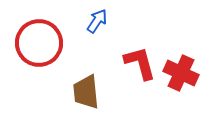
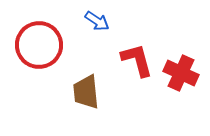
blue arrow: rotated 90 degrees clockwise
red circle: moved 2 px down
red L-shape: moved 3 px left, 3 px up
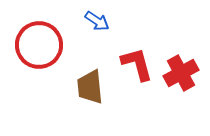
red L-shape: moved 4 px down
red cross: rotated 36 degrees clockwise
brown trapezoid: moved 4 px right, 5 px up
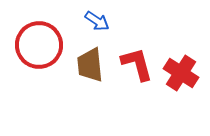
red cross: rotated 28 degrees counterclockwise
brown trapezoid: moved 22 px up
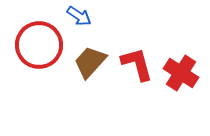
blue arrow: moved 18 px left, 5 px up
brown trapezoid: moved 3 px up; rotated 48 degrees clockwise
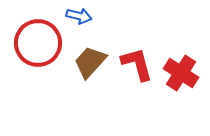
blue arrow: rotated 20 degrees counterclockwise
red circle: moved 1 px left, 2 px up
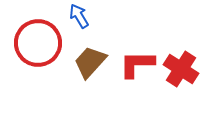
blue arrow: rotated 135 degrees counterclockwise
red L-shape: rotated 75 degrees counterclockwise
red cross: moved 4 px up
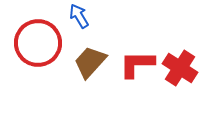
red cross: moved 1 px left, 1 px up
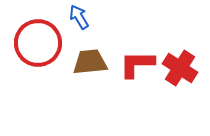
blue arrow: moved 1 px down
brown trapezoid: rotated 42 degrees clockwise
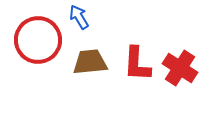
red circle: moved 3 px up
red L-shape: rotated 87 degrees counterclockwise
